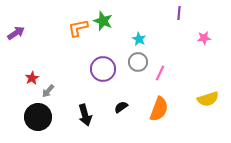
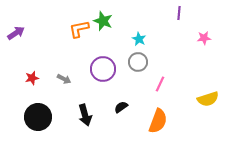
orange L-shape: moved 1 px right, 1 px down
pink line: moved 11 px down
red star: rotated 16 degrees clockwise
gray arrow: moved 16 px right, 12 px up; rotated 104 degrees counterclockwise
orange semicircle: moved 1 px left, 12 px down
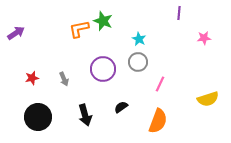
gray arrow: rotated 40 degrees clockwise
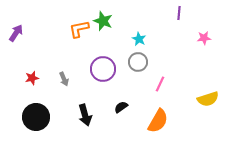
purple arrow: rotated 24 degrees counterclockwise
black circle: moved 2 px left
orange semicircle: rotated 10 degrees clockwise
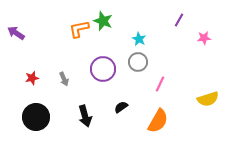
purple line: moved 7 px down; rotated 24 degrees clockwise
purple arrow: rotated 90 degrees counterclockwise
black arrow: moved 1 px down
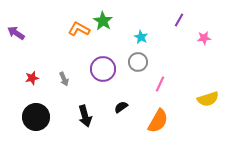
green star: rotated 12 degrees clockwise
orange L-shape: rotated 40 degrees clockwise
cyan star: moved 2 px right, 2 px up
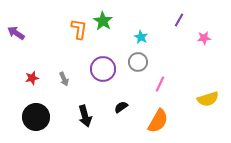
orange L-shape: rotated 70 degrees clockwise
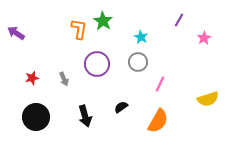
pink star: rotated 24 degrees counterclockwise
purple circle: moved 6 px left, 5 px up
